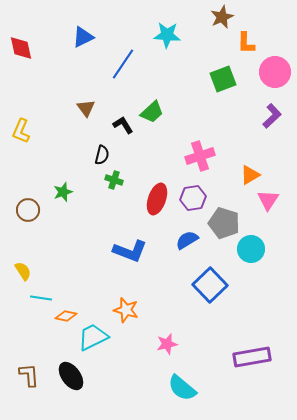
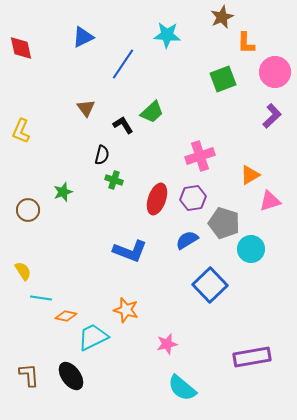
pink triangle: moved 2 px right, 1 px down; rotated 40 degrees clockwise
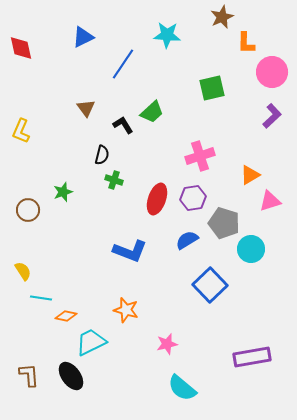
pink circle: moved 3 px left
green square: moved 11 px left, 9 px down; rotated 8 degrees clockwise
cyan trapezoid: moved 2 px left, 5 px down
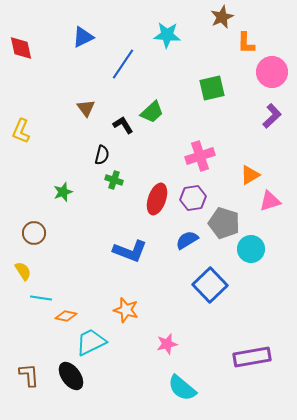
brown circle: moved 6 px right, 23 px down
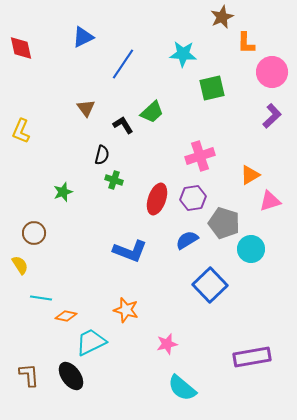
cyan star: moved 16 px right, 19 px down
yellow semicircle: moved 3 px left, 6 px up
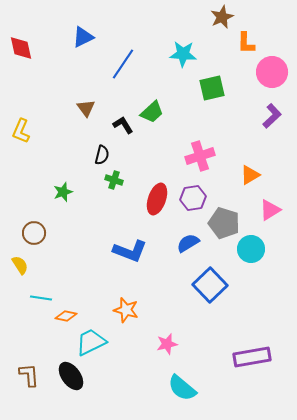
pink triangle: moved 9 px down; rotated 15 degrees counterclockwise
blue semicircle: moved 1 px right, 3 px down
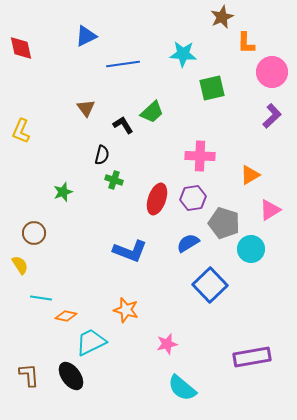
blue triangle: moved 3 px right, 1 px up
blue line: rotated 48 degrees clockwise
pink cross: rotated 20 degrees clockwise
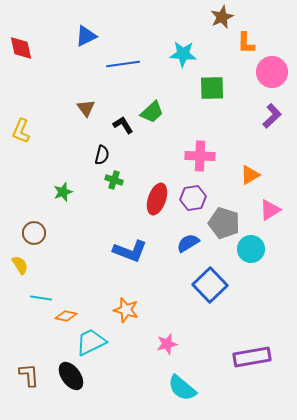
green square: rotated 12 degrees clockwise
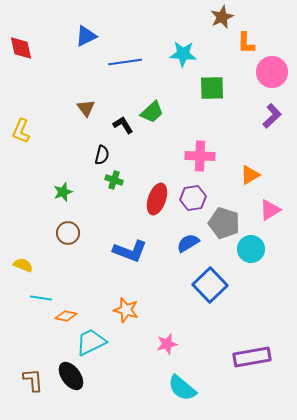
blue line: moved 2 px right, 2 px up
brown circle: moved 34 px right
yellow semicircle: moved 3 px right; rotated 36 degrees counterclockwise
brown L-shape: moved 4 px right, 5 px down
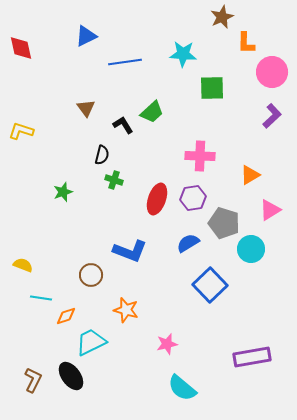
yellow L-shape: rotated 85 degrees clockwise
brown circle: moved 23 px right, 42 px down
orange diamond: rotated 30 degrees counterclockwise
brown L-shape: rotated 30 degrees clockwise
